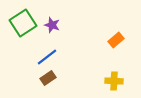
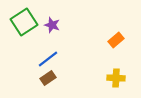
green square: moved 1 px right, 1 px up
blue line: moved 1 px right, 2 px down
yellow cross: moved 2 px right, 3 px up
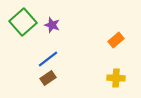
green square: moved 1 px left; rotated 8 degrees counterclockwise
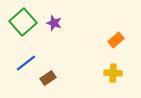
purple star: moved 2 px right, 2 px up
blue line: moved 22 px left, 4 px down
yellow cross: moved 3 px left, 5 px up
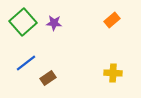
purple star: rotated 14 degrees counterclockwise
orange rectangle: moved 4 px left, 20 px up
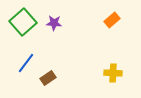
blue line: rotated 15 degrees counterclockwise
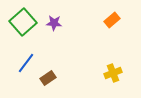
yellow cross: rotated 24 degrees counterclockwise
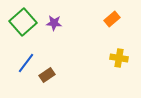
orange rectangle: moved 1 px up
yellow cross: moved 6 px right, 15 px up; rotated 30 degrees clockwise
brown rectangle: moved 1 px left, 3 px up
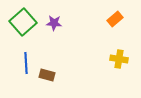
orange rectangle: moved 3 px right
yellow cross: moved 1 px down
blue line: rotated 40 degrees counterclockwise
brown rectangle: rotated 49 degrees clockwise
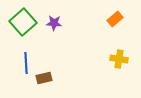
brown rectangle: moved 3 px left, 3 px down; rotated 28 degrees counterclockwise
